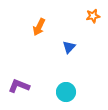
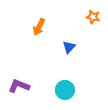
orange star: moved 1 px down; rotated 24 degrees clockwise
cyan circle: moved 1 px left, 2 px up
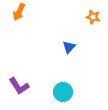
orange arrow: moved 20 px left, 15 px up
purple L-shape: rotated 145 degrees counterclockwise
cyan circle: moved 2 px left, 2 px down
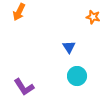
blue triangle: rotated 16 degrees counterclockwise
purple L-shape: moved 5 px right, 1 px down
cyan circle: moved 14 px right, 16 px up
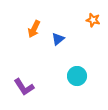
orange arrow: moved 15 px right, 17 px down
orange star: moved 3 px down
blue triangle: moved 11 px left, 8 px up; rotated 24 degrees clockwise
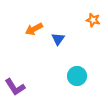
orange arrow: rotated 36 degrees clockwise
blue triangle: rotated 16 degrees counterclockwise
purple L-shape: moved 9 px left
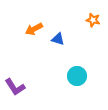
blue triangle: rotated 48 degrees counterclockwise
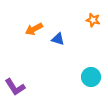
cyan circle: moved 14 px right, 1 px down
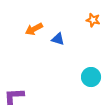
purple L-shape: moved 1 px left, 9 px down; rotated 120 degrees clockwise
